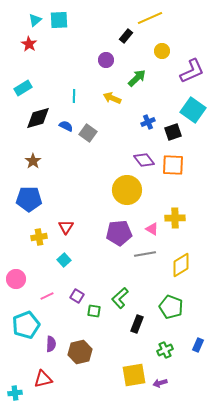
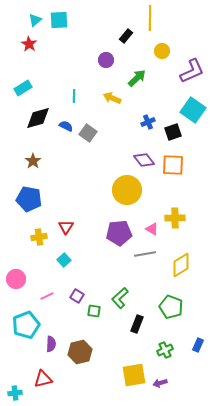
yellow line at (150, 18): rotated 65 degrees counterclockwise
blue pentagon at (29, 199): rotated 10 degrees clockwise
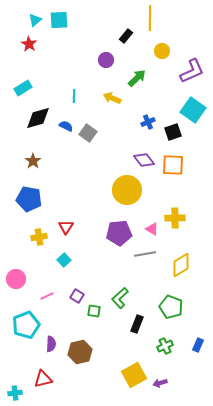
green cross at (165, 350): moved 4 px up
yellow square at (134, 375): rotated 20 degrees counterclockwise
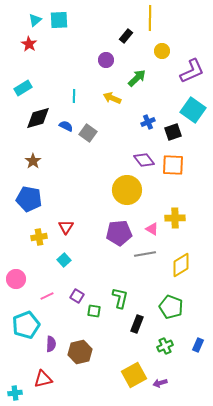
green L-shape at (120, 298): rotated 145 degrees clockwise
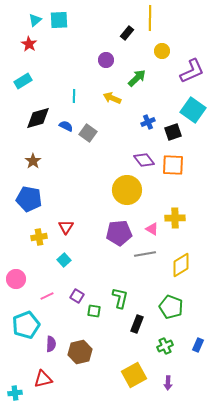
black rectangle at (126, 36): moved 1 px right, 3 px up
cyan rectangle at (23, 88): moved 7 px up
purple arrow at (160, 383): moved 8 px right; rotated 72 degrees counterclockwise
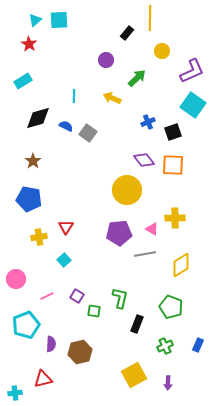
cyan square at (193, 110): moved 5 px up
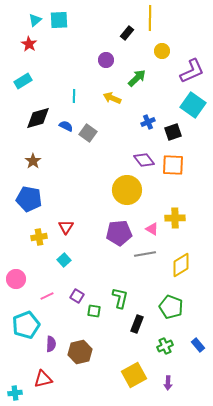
blue rectangle at (198, 345): rotated 64 degrees counterclockwise
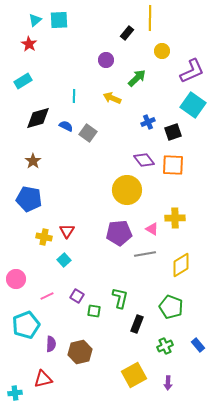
red triangle at (66, 227): moved 1 px right, 4 px down
yellow cross at (39, 237): moved 5 px right; rotated 21 degrees clockwise
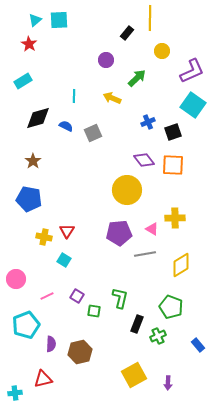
gray square at (88, 133): moved 5 px right; rotated 30 degrees clockwise
cyan square at (64, 260): rotated 16 degrees counterclockwise
green cross at (165, 346): moved 7 px left, 10 px up
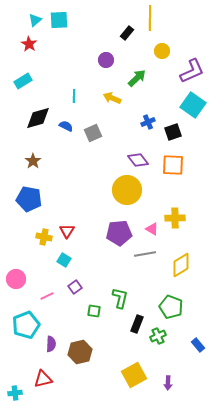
purple diamond at (144, 160): moved 6 px left
purple square at (77, 296): moved 2 px left, 9 px up; rotated 24 degrees clockwise
